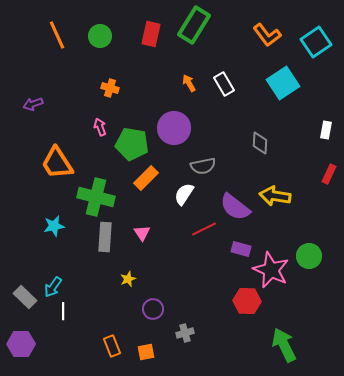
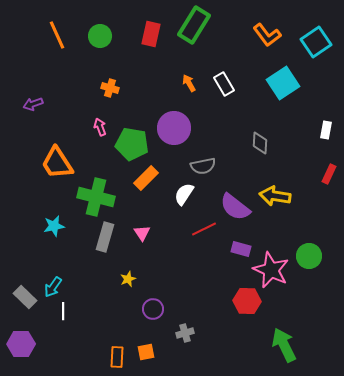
gray rectangle at (105, 237): rotated 12 degrees clockwise
orange rectangle at (112, 346): moved 5 px right, 11 px down; rotated 25 degrees clockwise
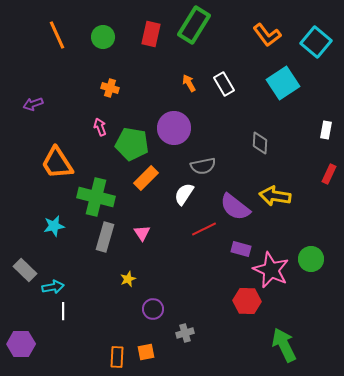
green circle at (100, 36): moved 3 px right, 1 px down
cyan square at (316, 42): rotated 16 degrees counterclockwise
green circle at (309, 256): moved 2 px right, 3 px down
cyan arrow at (53, 287): rotated 135 degrees counterclockwise
gray rectangle at (25, 297): moved 27 px up
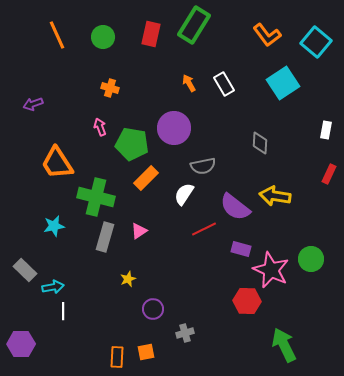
pink triangle at (142, 233): moved 3 px left, 2 px up; rotated 30 degrees clockwise
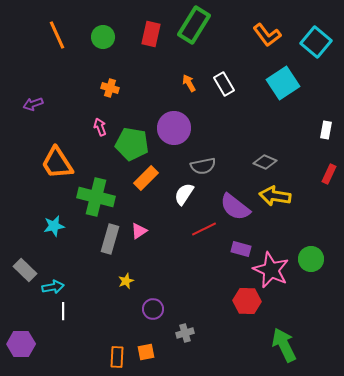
gray diamond at (260, 143): moved 5 px right, 19 px down; rotated 70 degrees counterclockwise
gray rectangle at (105, 237): moved 5 px right, 2 px down
yellow star at (128, 279): moved 2 px left, 2 px down
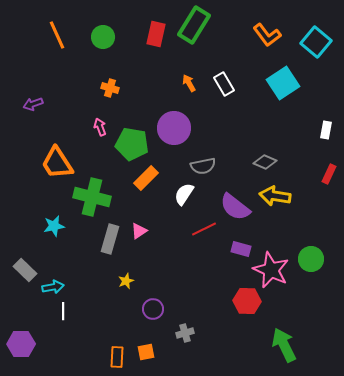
red rectangle at (151, 34): moved 5 px right
green cross at (96, 197): moved 4 px left
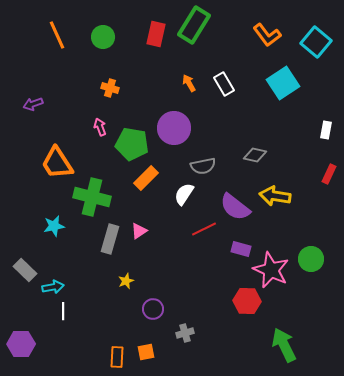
gray diamond at (265, 162): moved 10 px left, 7 px up; rotated 10 degrees counterclockwise
